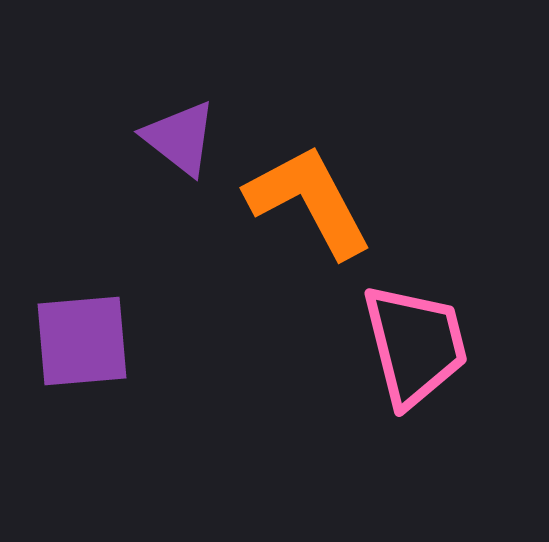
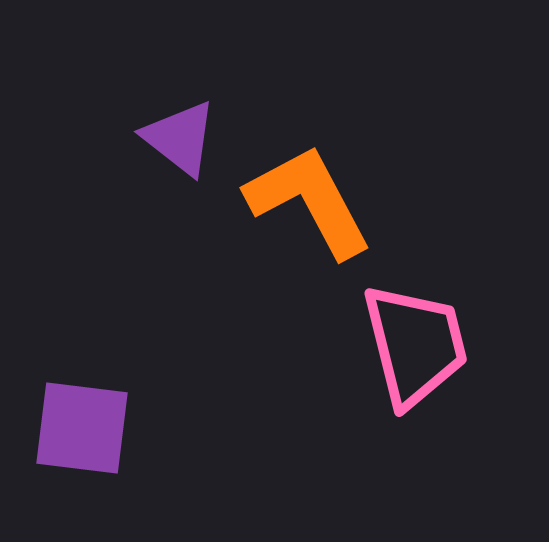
purple square: moved 87 px down; rotated 12 degrees clockwise
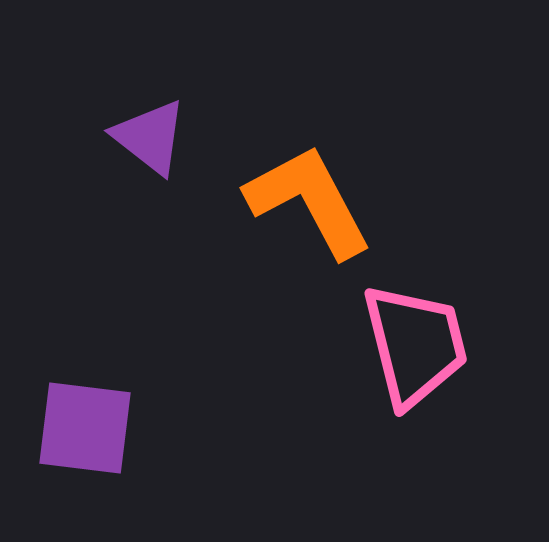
purple triangle: moved 30 px left, 1 px up
purple square: moved 3 px right
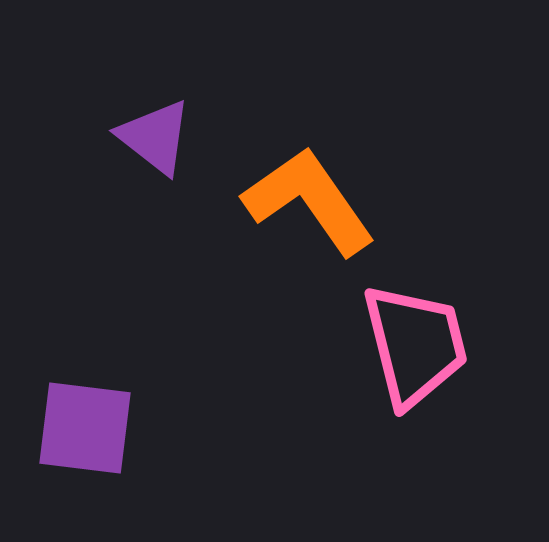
purple triangle: moved 5 px right
orange L-shape: rotated 7 degrees counterclockwise
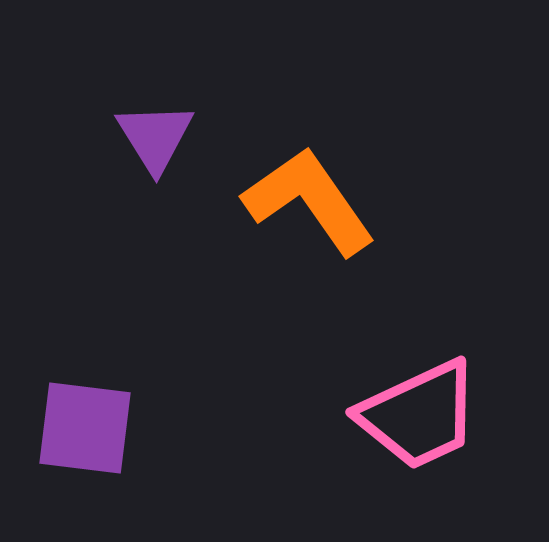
purple triangle: rotated 20 degrees clockwise
pink trapezoid: moved 4 px right, 70 px down; rotated 79 degrees clockwise
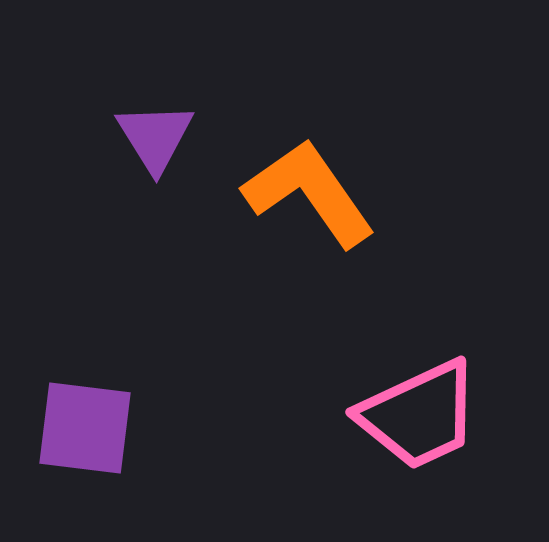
orange L-shape: moved 8 px up
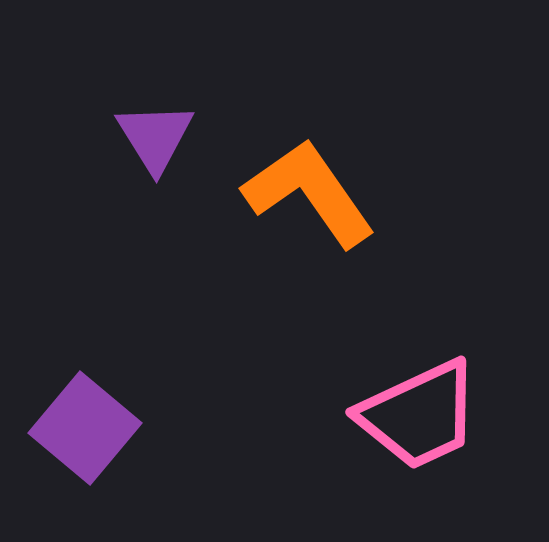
purple square: rotated 33 degrees clockwise
